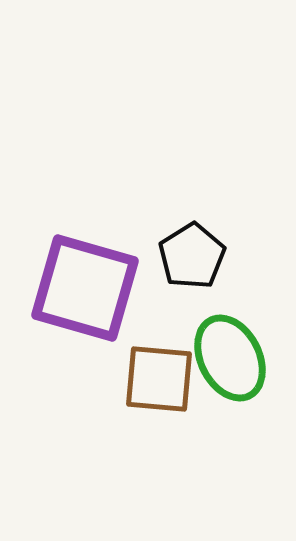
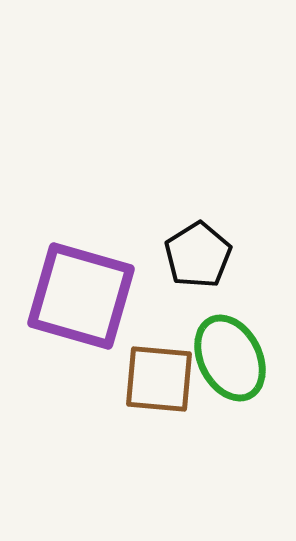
black pentagon: moved 6 px right, 1 px up
purple square: moved 4 px left, 8 px down
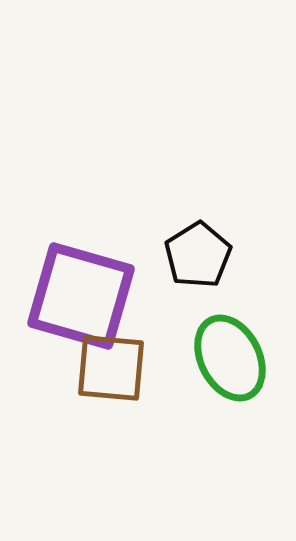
brown square: moved 48 px left, 11 px up
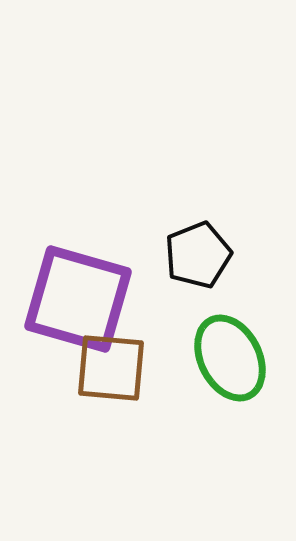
black pentagon: rotated 10 degrees clockwise
purple square: moved 3 px left, 3 px down
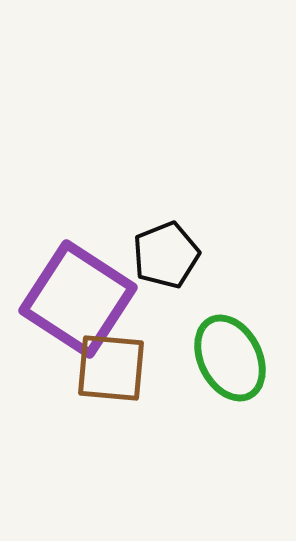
black pentagon: moved 32 px left
purple square: rotated 17 degrees clockwise
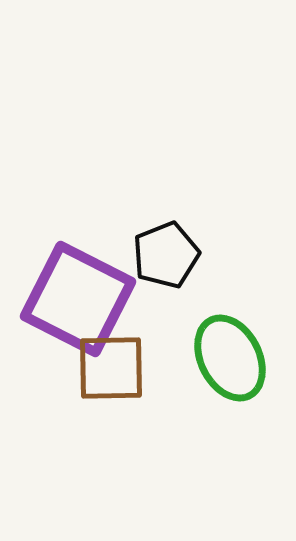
purple square: rotated 6 degrees counterclockwise
brown square: rotated 6 degrees counterclockwise
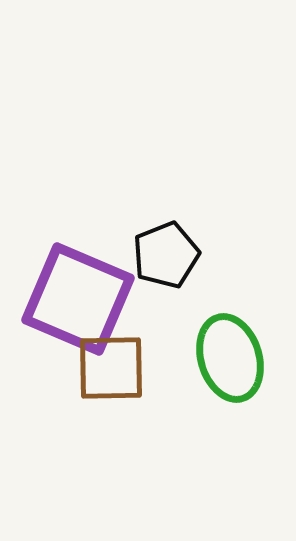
purple square: rotated 4 degrees counterclockwise
green ellipse: rotated 10 degrees clockwise
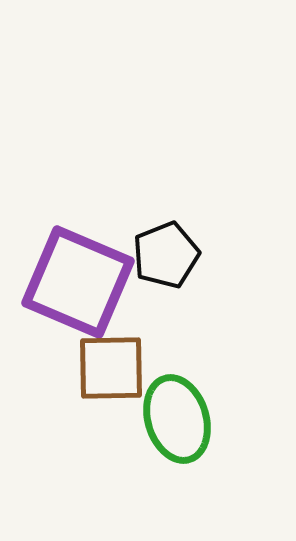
purple square: moved 17 px up
green ellipse: moved 53 px left, 61 px down
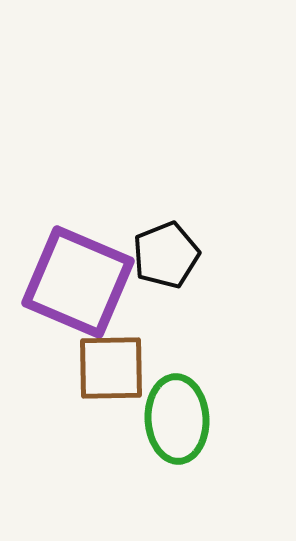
green ellipse: rotated 14 degrees clockwise
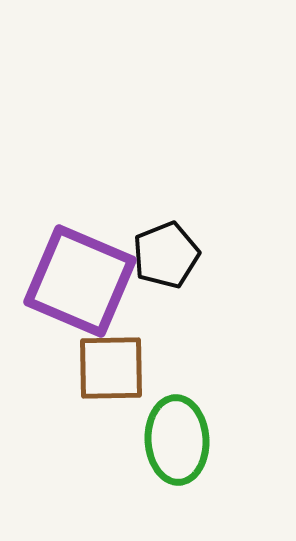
purple square: moved 2 px right, 1 px up
green ellipse: moved 21 px down
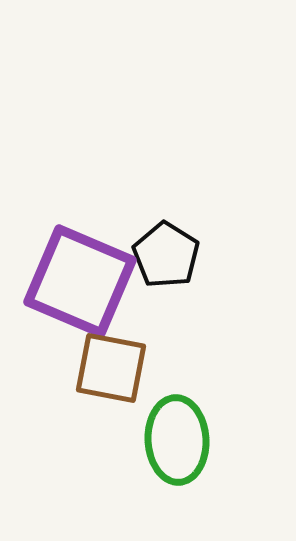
black pentagon: rotated 18 degrees counterclockwise
brown square: rotated 12 degrees clockwise
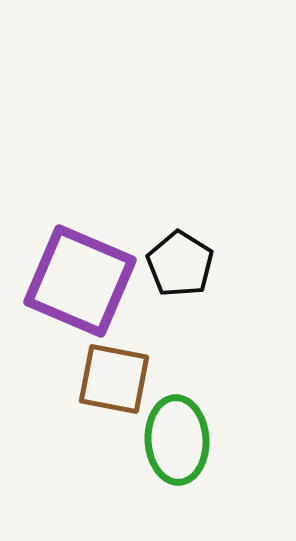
black pentagon: moved 14 px right, 9 px down
brown square: moved 3 px right, 11 px down
